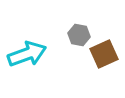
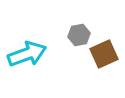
gray hexagon: rotated 20 degrees counterclockwise
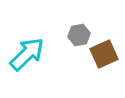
cyan arrow: rotated 24 degrees counterclockwise
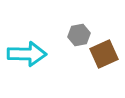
cyan arrow: rotated 45 degrees clockwise
